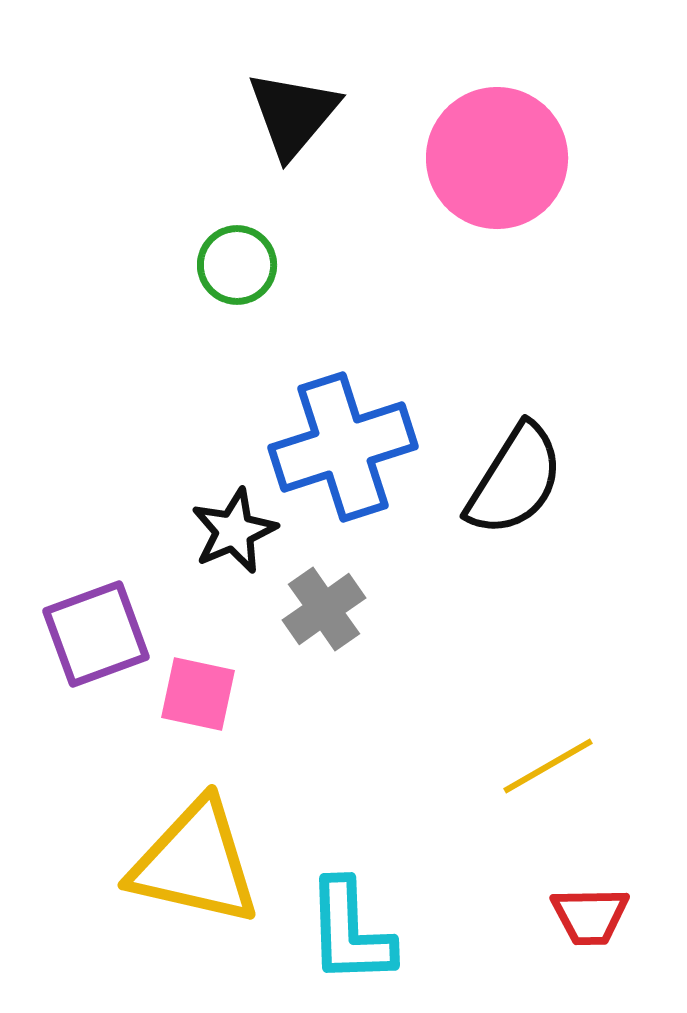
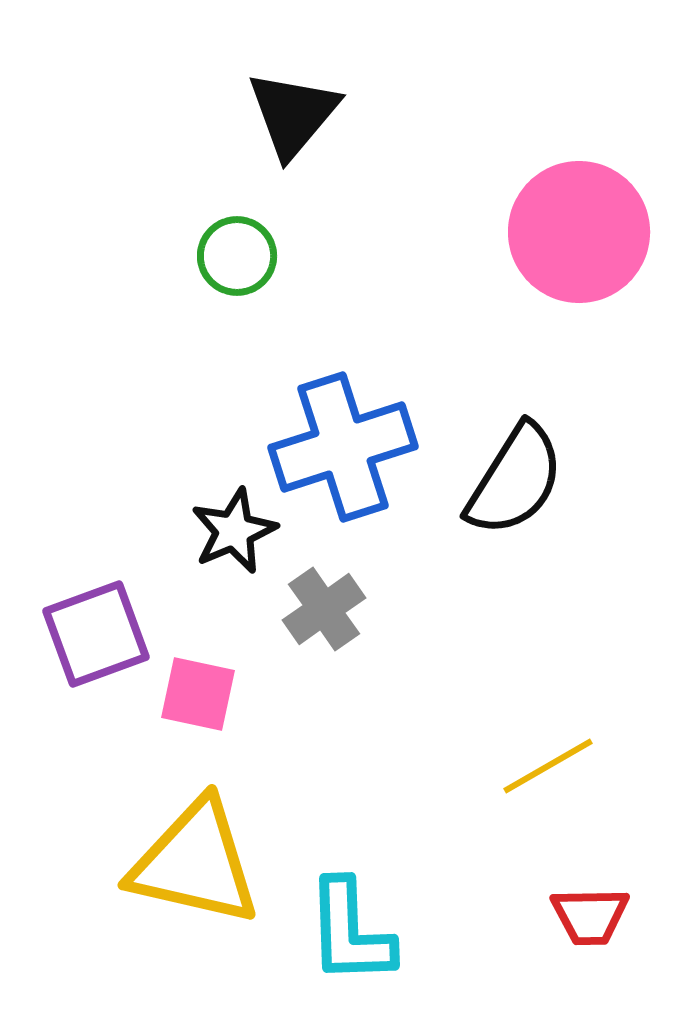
pink circle: moved 82 px right, 74 px down
green circle: moved 9 px up
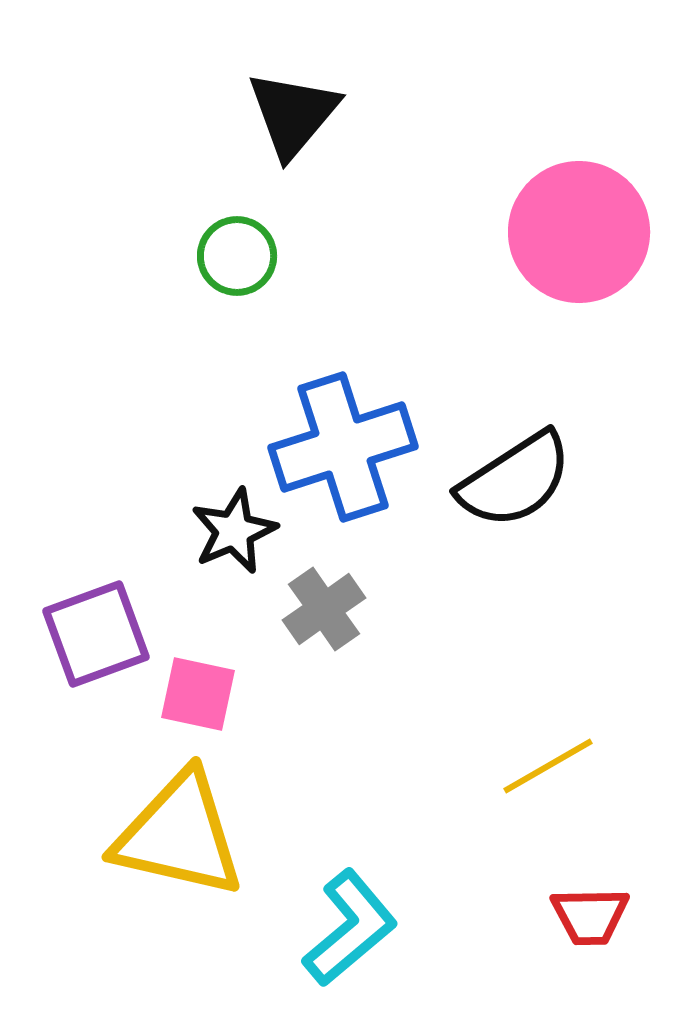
black semicircle: rotated 25 degrees clockwise
yellow triangle: moved 16 px left, 28 px up
cyan L-shape: moved 4 px up; rotated 128 degrees counterclockwise
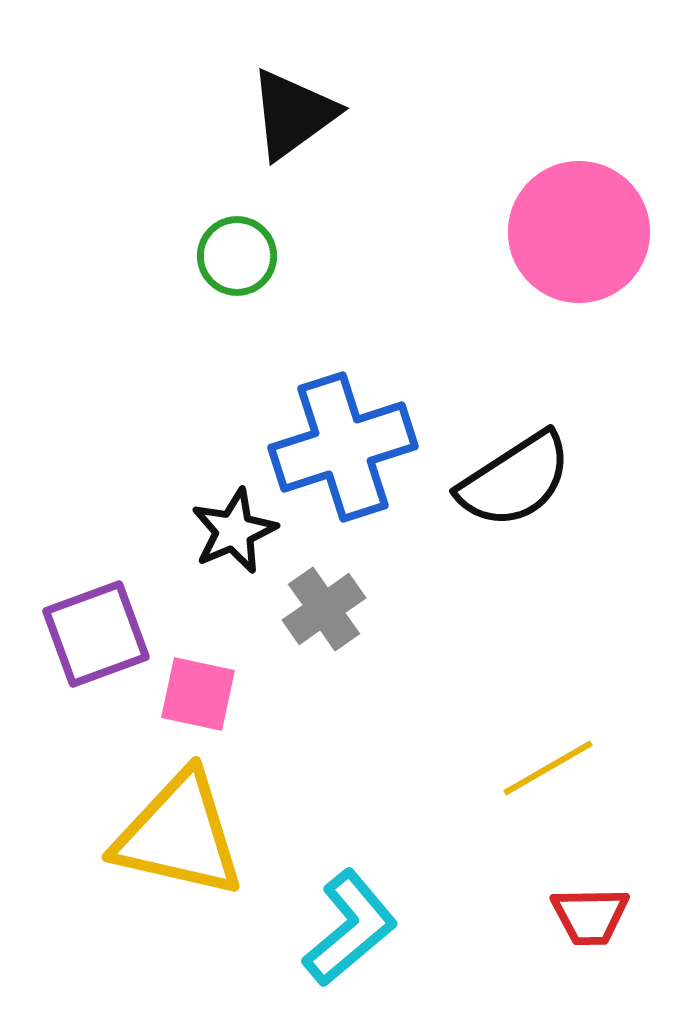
black triangle: rotated 14 degrees clockwise
yellow line: moved 2 px down
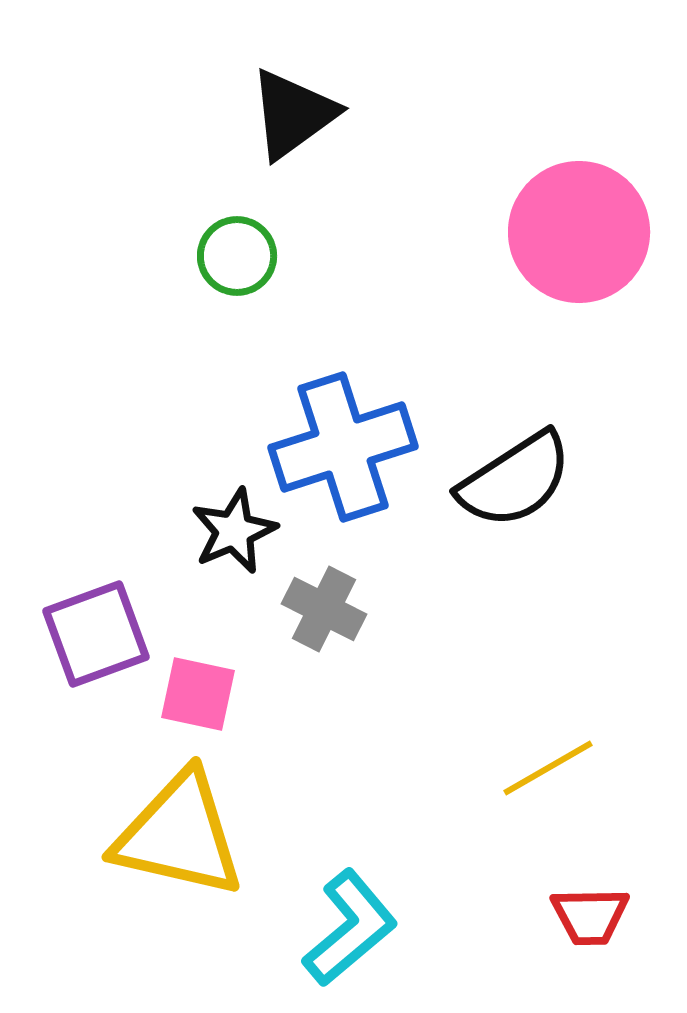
gray cross: rotated 28 degrees counterclockwise
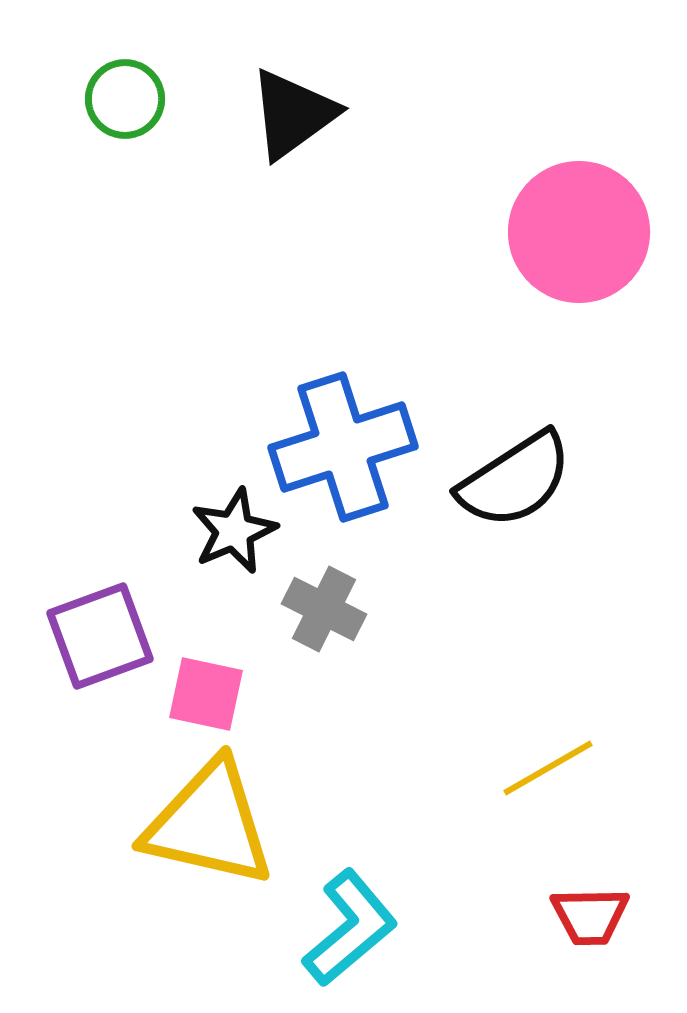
green circle: moved 112 px left, 157 px up
purple square: moved 4 px right, 2 px down
pink square: moved 8 px right
yellow triangle: moved 30 px right, 11 px up
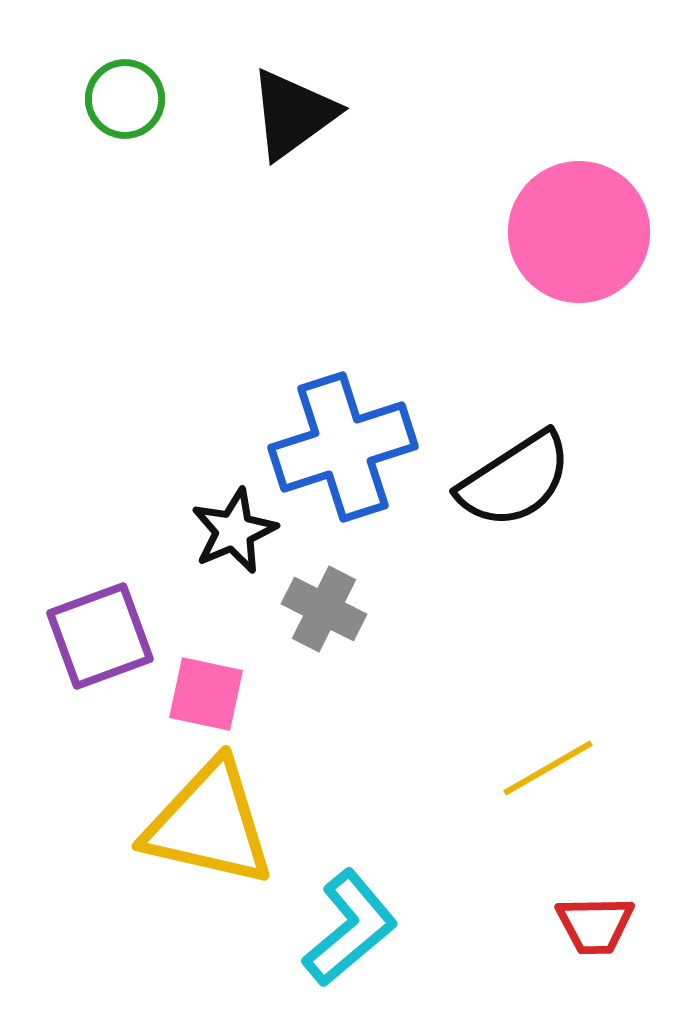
red trapezoid: moved 5 px right, 9 px down
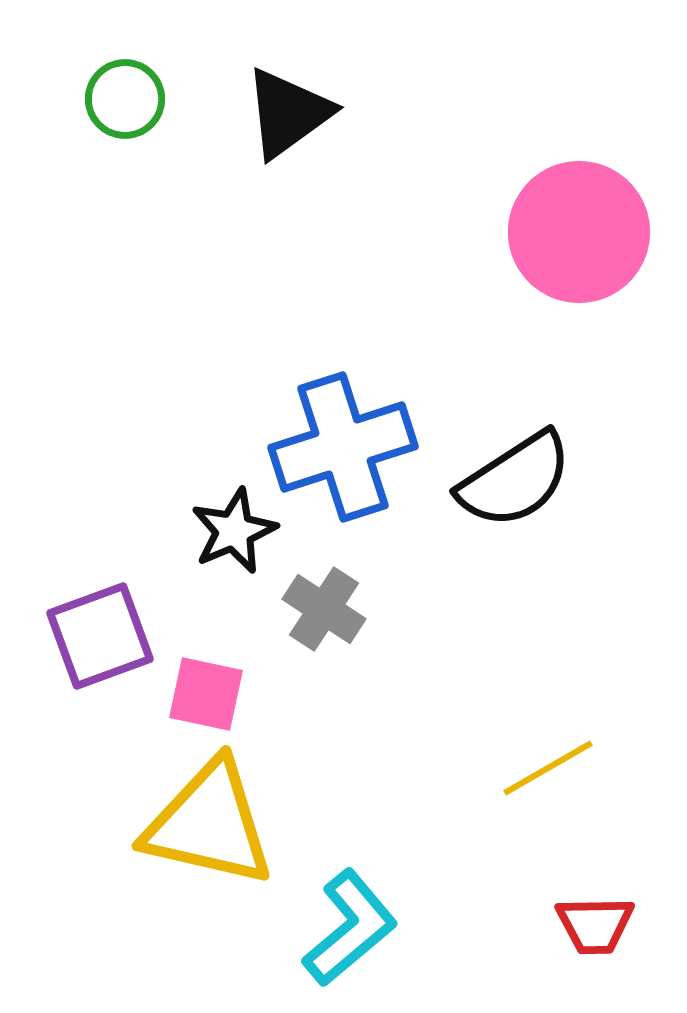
black triangle: moved 5 px left, 1 px up
gray cross: rotated 6 degrees clockwise
